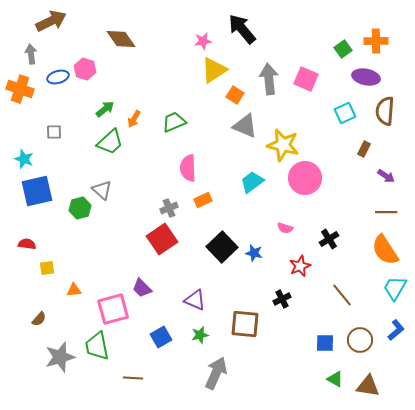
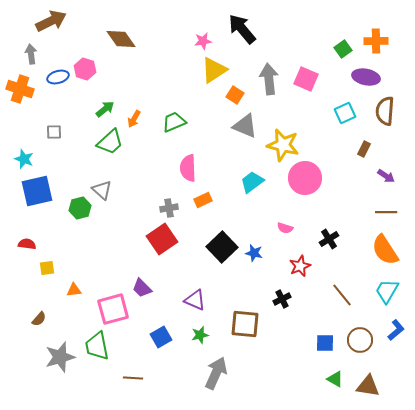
gray cross at (169, 208): rotated 12 degrees clockwise
cyan trapezoid at (395, 288): moved 8 px left, 3 px down
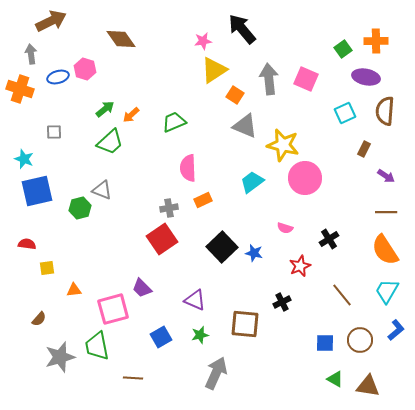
orange arrow at (134, 119): moved 3 px left, 4 px up; rotated 18 degrees clockwise
gray triangle at (102, 190): rotated 20 degrees counterclockwise
black cross at (282, 299): moved 3 px down
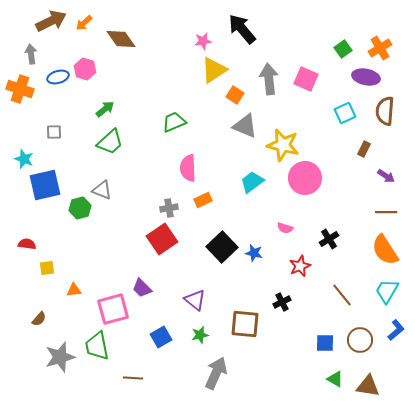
orange cross at (376, 41): moved 4 px right, 7 px down; rotated 30 degrees counterclockwise
orange arrow at (131, 115): moved 47 px left, 92 px up
blue square at (37, 191): moved 8 px right, 6 px up
purple triangle at (195, 300): rotated 15 degrees clockwise
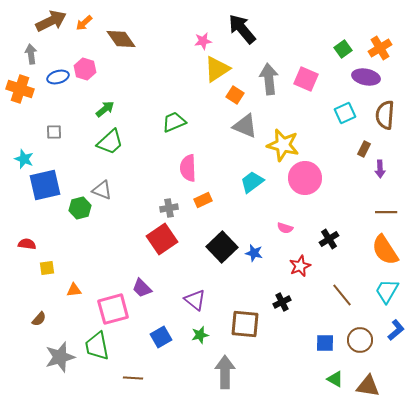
yellow triangle at (214, 70): moved 3 px right, 1 px up
brown semicircle at (385, 111): moved 4 px down
purple arrow at (386, 176): moved 6 px left, 7 px up; rotated 54 degrees clockwise
gray arrow at (216, 373): moved 9 px right, 1 px up; rotated 24 degrees counterclockwise
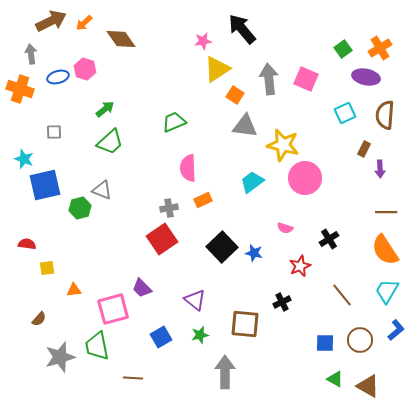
gray triangle at (245, 126): rotated 16 degrees counterclockwise
brown triangle at (368, 386): rotated 20 degrees clockwise
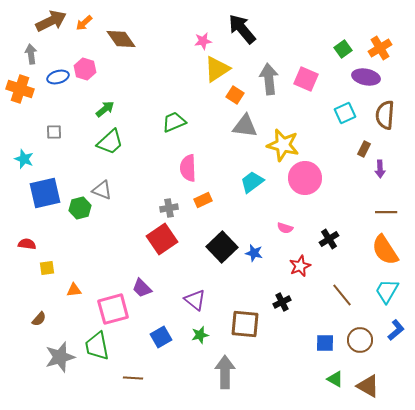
blue square at (45, 185): moved 8 px down
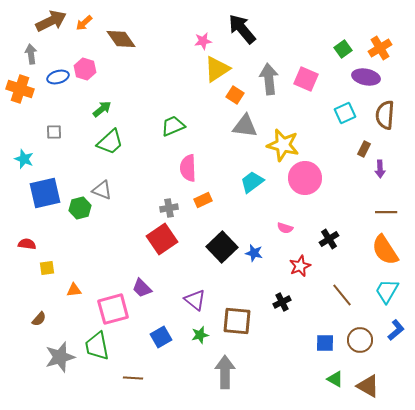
green arrow at (105, 109): moved 3 px left
green trapezoid at (174, 122): moved 1 px left, 4 px down
brown square at (245, 324): moved 8 px left, 3 px up
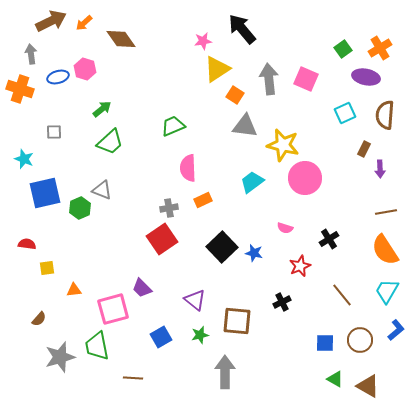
green hexagon at (80, 208): rotated 10 degrees counterclockwise
brown line at (386, 212): rotated 10 degrees counterclockwise
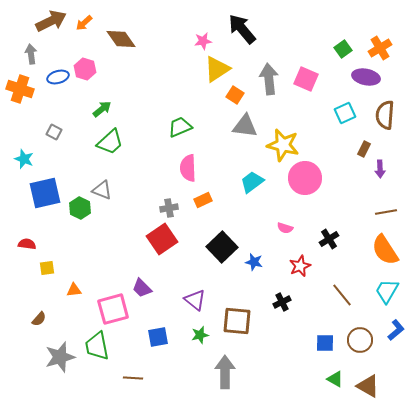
green trapezoid at (173, 126): moved 7 px right, 1 px down
gray square at (54, 132): rotated 28 degrees clockwise
green hexagon at (80, 208): rotated 10 degrees counterclockwise
blue star at (254, 253): moved 9 px down
blue square at (161, 337): moved 3 px left; rotated 20 degrees clockwise
